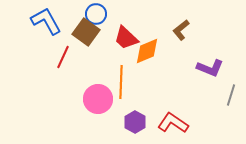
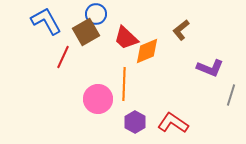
brown square: rotated 24 degrees clockwise
orange line: moved 3 px right, 2 px down
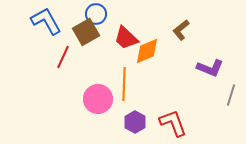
red L-shape: rotated 36 degrees clockwise
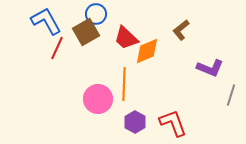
red line: moved 6 px left, 9 px up
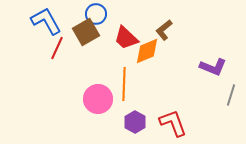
brown L-shape: moved 17 px left
purple L-shape: moved 3 px right, 1 px up
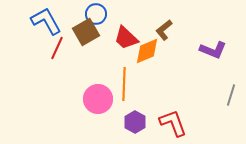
purple L-shape: moved 17 px up
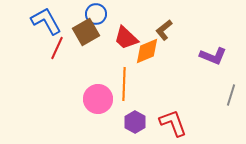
purple L-shape: moved 6 px down
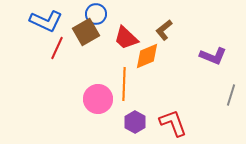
blue L-shape: rotated 144 degrees clockwise
orange diamond: moved 5 px down
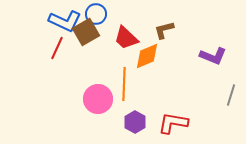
blue L-shape: moved 19 px right
brown L-shape: rotated 25 degrees clockwise
red L-shape: rotated 60 degrees counterclockwise
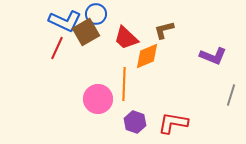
purple hexagon: rotated 10 degrees counterclockwise
